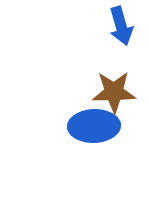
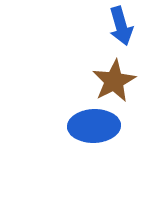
brown star: moved 11 px up; rotated 27 degrees counterclockwise
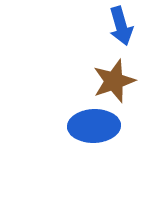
brown star: rotated 9 degrees clockwise
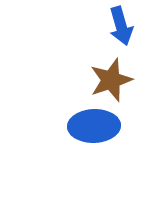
brown star: moved 3 px left, 1 px up
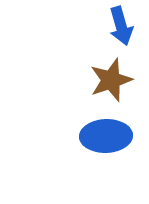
blue ellipse: moved 12 px right, 10 px down
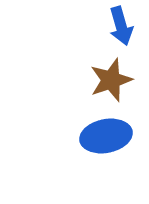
blue ellipse: rotated 9 degrees counterclockwise
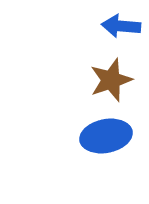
blue arrow: rotated 111 degrees clockwise
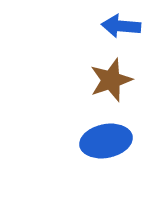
blue ellipse: moved 5 px down
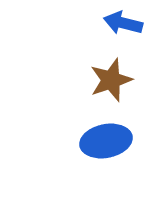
blue arrow: moved 2 px right, 3 px up; rotated 9 degrees clockwise
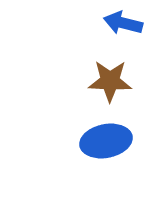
brown star: moved 1 px left, 1 px down; rotated 21 degrees clockwise
